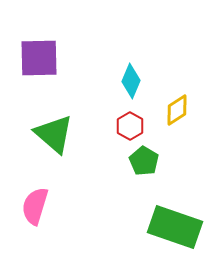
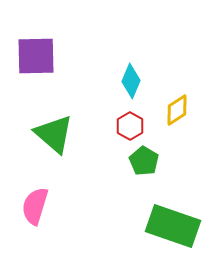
purple square: moved 3 px left, 2 px up
green rectangle: moved 2 px left, 1 px up
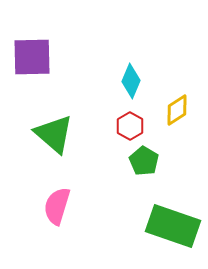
purple square: moved 4 px left, 1 px down
pink semicircle: moved 22 px right
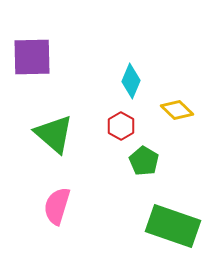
yellow diamond: rotated 76 degrees clockwise
red hexagon: moved 9 px left
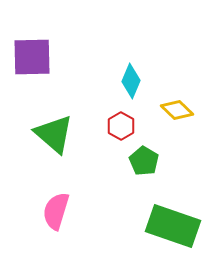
pink semicircle: moved 1 px left, 5 px down
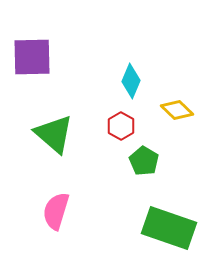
green rectangle: moved 4 px left, 2 px down
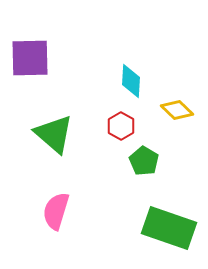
purple square: moved 2 px left, 1 px down
cyan diamond: rotated 20 degrees counterclockwise
